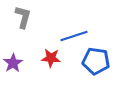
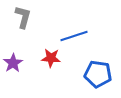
blue pentagon: moved 2 px right, 13 px down
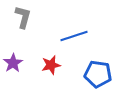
red star: moved 7 px down; rotated 18 degrees counterclockwise
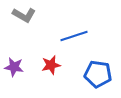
gray L-shape: moved 1 px right, 2 px up; rotated 105 degrees clockwise
purple star: moved 1 px right, 4 px down; rotated 30 degrees counterclockwise
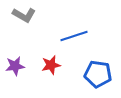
purple star: moved 1 px right, 1 px up; rotated 18 degrees counterclockwise
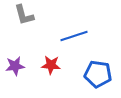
gray L-shape: rotated 45 degrees clockwise
red star: rotated 18 degrees clockwise
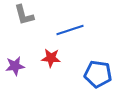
blue line: moved 4 px left, 6 px up
red star: moved 7 px up
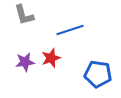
red star: rotated 24 degrees counterclockwise
purple star: moved 10 px right, 4 px up
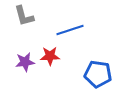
gray L-shape: moved 1 px down
red star: moved 1 px left, 2 px up; rotated 18 degrees clockwise
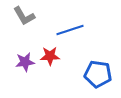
gray L-shape: rotated 15 degrees counterclockwise
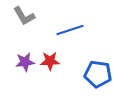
red star: moved 5 px down
